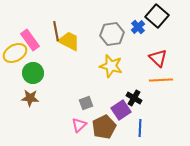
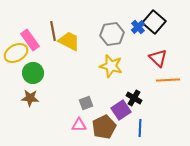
black square: moved 3 px left, 6 px down
brown line: moved 3 px left
yellow ellipse: moved 1 px right
orange line: moved 7 px right
pink triangle: rotated 42 degrees clockwise
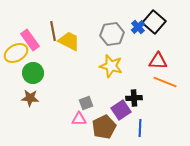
red triangle: moved 3 px down; rotated 42 degrees counterclockwise
orange line: moved 3 px left, 2 px down; rotated 25 degrees clockwise
black cross: rotated 35 degrees counterclockwise
pink triangle: moved 6 px up
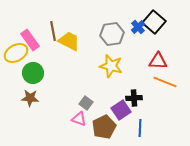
gray square: rotated 32 degrees counterclockwise
pink triangle: rotated 21 degrees clockwise
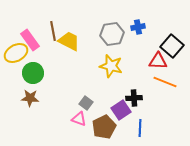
black square: moved 18 px right, 24 px down
blue cross: rotated 32 degrees clockwise
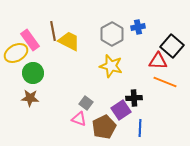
gray hexagon: rotated 20 degrees counterclockwise
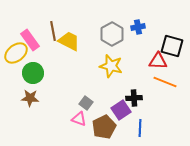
black square: rotated 25 degrees counterclockwise
yellow ellipse: rotated 10 degrees counterclockwise
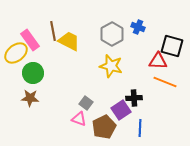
blue cross: rotated 32 degrees clockwise
